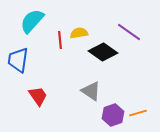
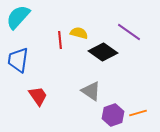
cyan semicircle: moved 14 px left, 4 px up
yellow semicircle: rotated 24 degrees clockwise
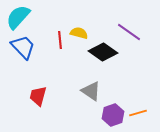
blue trapezoid: moved 5 px right, 13 px up; rotated 128 degrees clockwise
red trapezoid: rotated 130 degrees counterclockwise
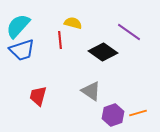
cyan semicircle: moved 9 px down
yellow semicircle: moved 6 px left, 10 px up
blue trapezoid: moved 1 px left, 3 px down; rotated 116 degrees clockwise
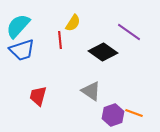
yellow semicircle: rotated 108 degrees clockwise
orange line: moved 4 px left; rotated 36 degrees clockwise
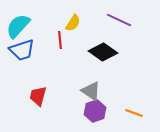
purple line: moved 10 px left, 12 px up; rotated 10 degrees counterclockwise
purple hexagon: moved 18 px left, 4 px up
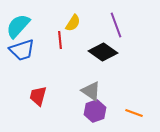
purple line: moved 3 px left, 5 px down; rotated 45 degrees clockwise
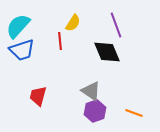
red line: moved 1 px down
black diamond: moved 4 px right; rotated 32 degrees clockwise
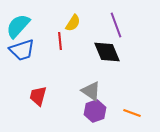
orange line: moved 2 px left
